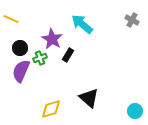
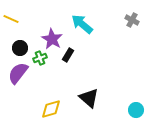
purple semicircle: moved 3 px left, 2 px down; rotated 15 degrees clockwise
cyan circle: moved 1 px right, 1 px up
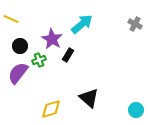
gray cross: moved 3 px right, 4 px down
cyan arrow: rotated 100 degrees clockwise
black circle: moved 2 px up
green cross: moved 1 px left, 2 px down
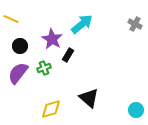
green cross: moved 5 px right, 8 px down
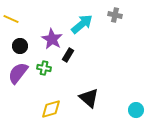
gray cross: moved 20 px left, 9 px up; rotated 16 degrees counterclockwise
green cross: rotated 32 degrees clockwise
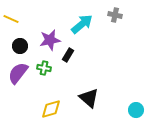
purple star: moved 2 px left, 1 px down; rotated 30 degrees clockwise
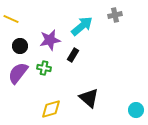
gray cross: rotated 24 degrees counterclockwise
cyan arrow: moved 2 px down
black rectangle: moved 5 px right
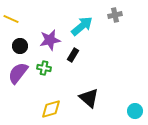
cyan circle: moved 1 px left, 1 px down
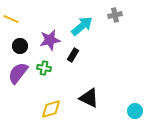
black triangle: rotated 15 degrees counterclockwise
